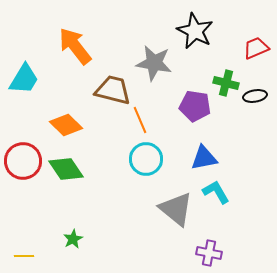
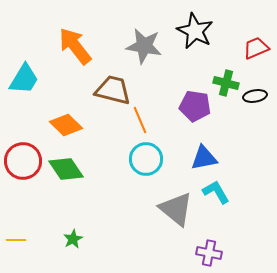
gray star: moved 10 px left, 17 px up
yellow line: moved 8 px left, 16 px up
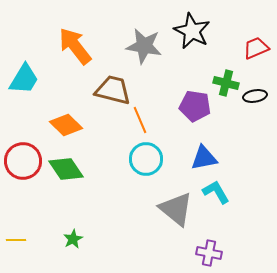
black star: moved 3 px left
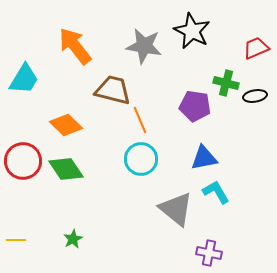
cyan circle: moved 5 px left
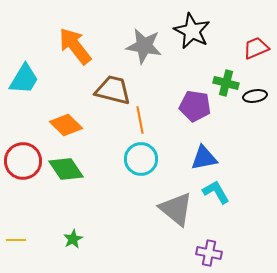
orange line: rotated 12 degrees clockwise
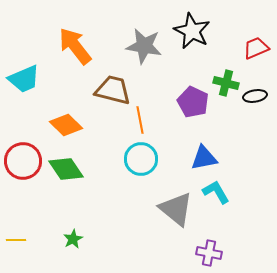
cyan trapezoid: rotated 36 degrees clockwise
purple pentagon: moved 2 px left, 4 px up; rotated 16 degrees clockwise
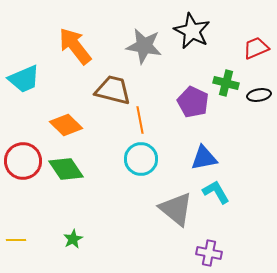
black ellipse: moved 4 px right, 1 px up
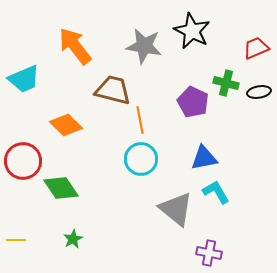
black ellipse: moved 3 px up
green diamond: moved 5 px left, 19 px down
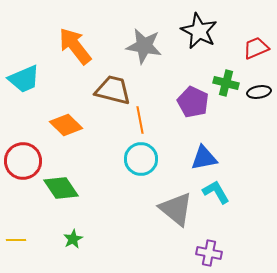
black star: moved 7 px right
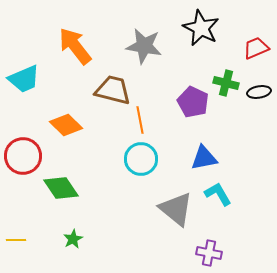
black star: moved 2 px right, 3 px up
red circle: moved 5 px up
cyan L-shape: moved 2 px right, 2 px down
